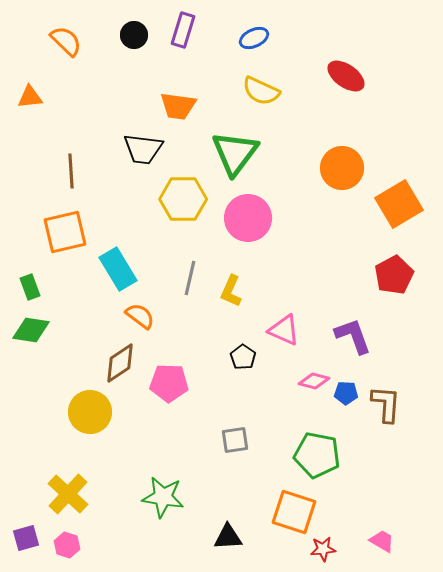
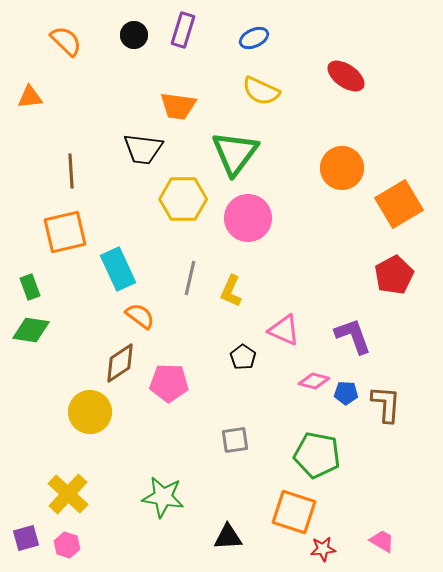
cyan rectangle at (118, 269): rotated 6 degrees clockwise
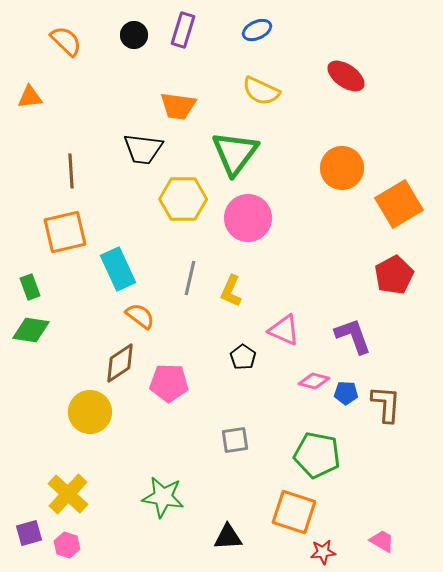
blue ellipse at (254, 38): moved 3 px right, 8 px up
purple square at (26, 538): moved 3 px right, 5 px up
red star at (323, 549): moved 3 px down
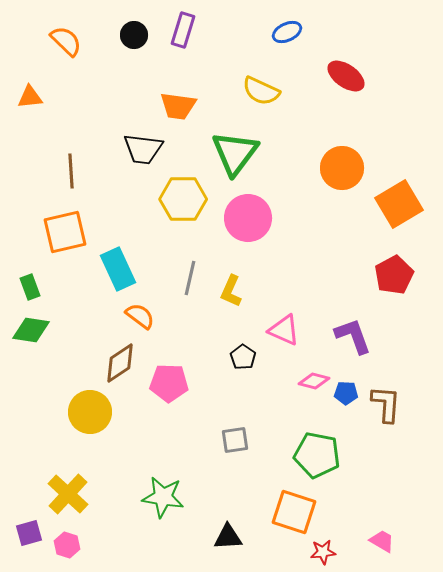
blue ellipse at (257, 30): moved 30 px right, 2 px down
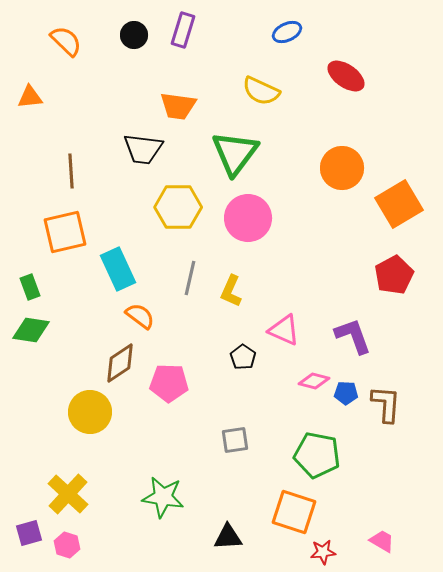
yellow hexagon at (183, 199): moved 5 px left, 8 px down
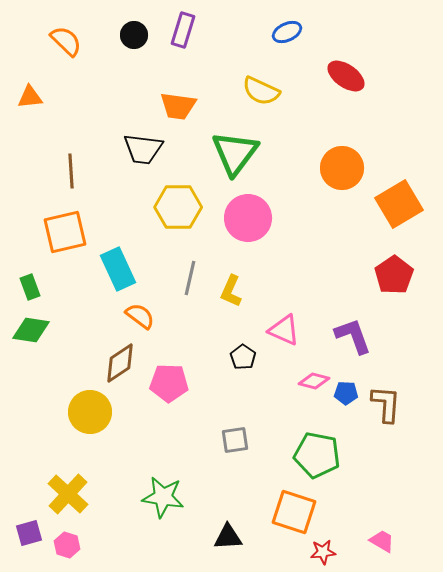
red pentagon at (394, 275): rotated 6 degrees counterclockwise
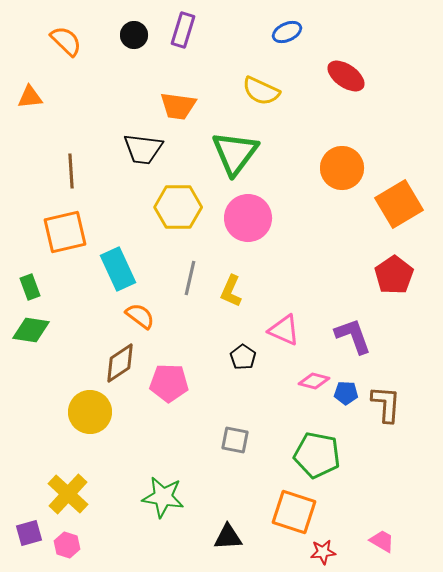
gray square at (235, 440): rotated 20 degrees clockwise
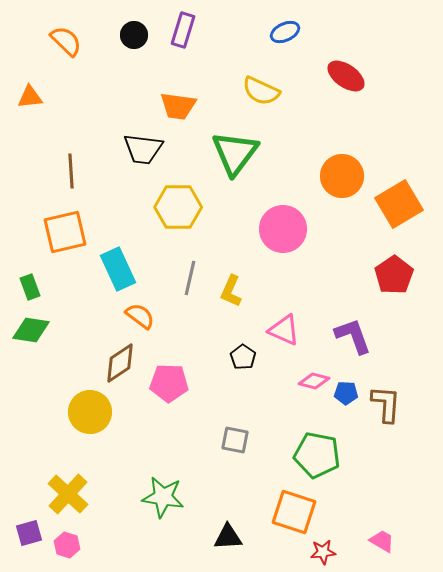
blue ellipse at (287, 32): moved 2 px left
orange circle at (342, 168): moved 8 px down
pink circle at (248, 218): moved 35 px right, 11 px down
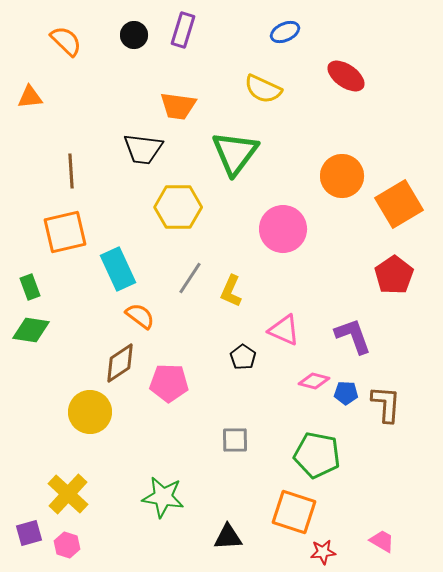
yellow semicircle at (261, 91): moved 2 px right, 2 px up
gray line at (190, 278): rotated 20 degrees clockwise
gray square at (235, 440): rotated 12 degrees counterclockwise
